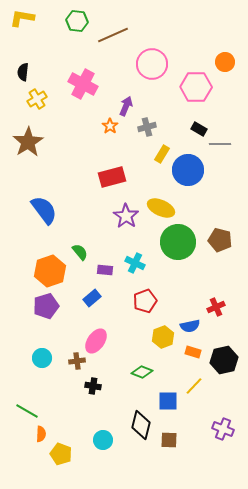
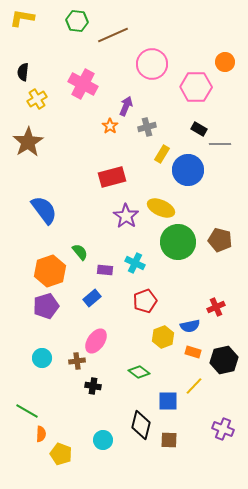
green diamond at (142, 372): moved 3 px left; rotated 15 degrees clockwise
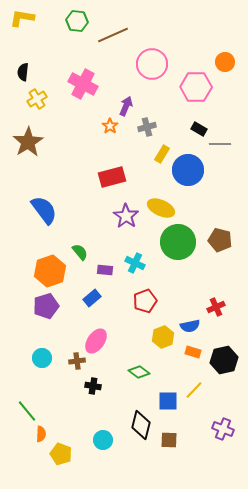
yellow line at (194, 386): moved 4 px down
green line at (27, 411): rotated 20 degrees clockwise
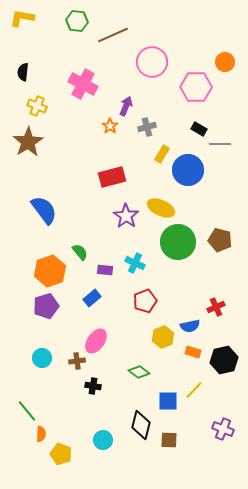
pink circle at (152, 64): moved 2 px up
yellow cross at (37, 99): moved 7 px down; rotated 36 degrees counterclockwise
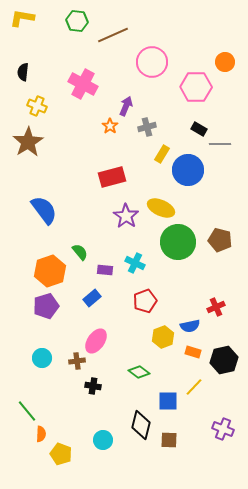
yellow line at (194, 390): moved 3 px up
